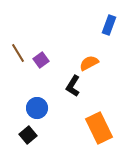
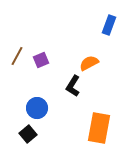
brown line: moved 1 px left, 3 px down; rotated 60 degrees clockwise
purple square: rotated 14 degrees clockwise
orange rectangle: rotated 36 degrees clockwise
black square: moved 1 px up
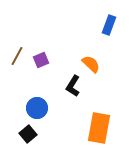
orange semicircle: moved 2 px right, 1 px down; rotated 72 degrees clockwise
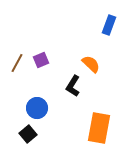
brown line: moved 7 px down
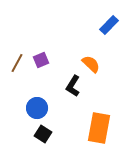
blue rectangle: rotated 24 degrees clockwise
black square: moved 15 px right; rotated 18 degrees counterclockwise
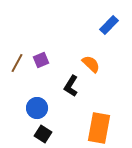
black L-shape: moved 2 px left
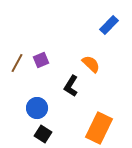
orange rectangle: rotated 16 degrees clockwise
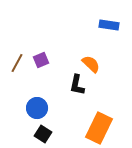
blue rectangle: rotated 54 degrees clockwise
black L-shape: moved 6 px right, 1 px up; rotated 20 degrees counterclockwise
